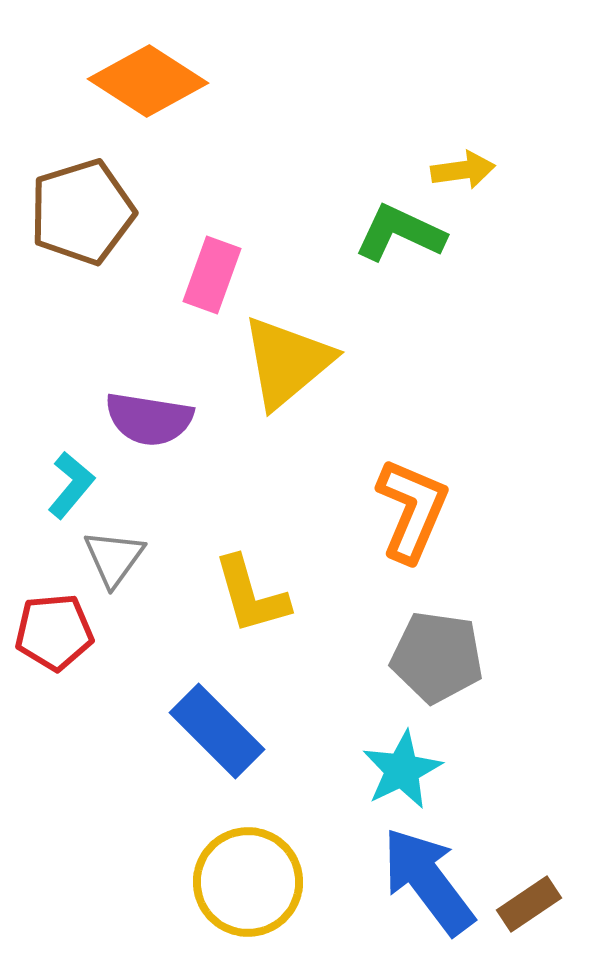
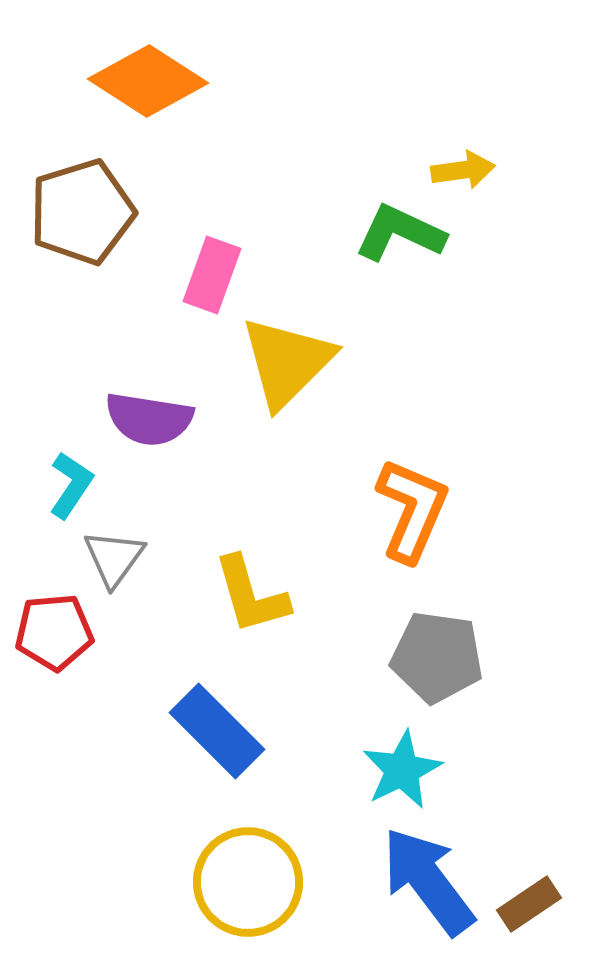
yellow triangle: rotated 5 degrees counterclockwise
cyan L-shape: rotated 6 degrees counterclockwise
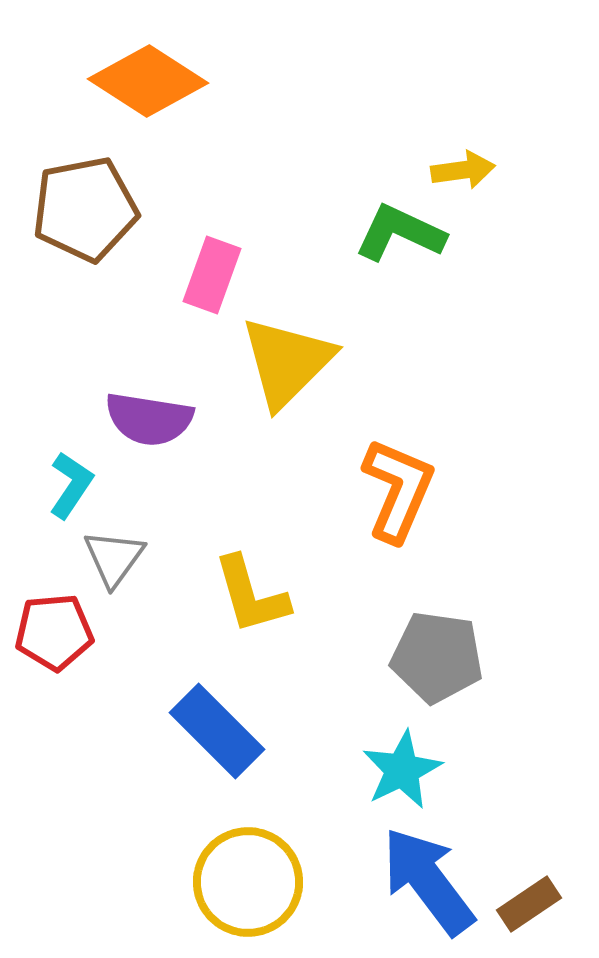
brown pentagon: moved 3 px right, 3 px up; rotated 6 degrees clockwise
orange L-shape: moved 14 px left, 20 px up
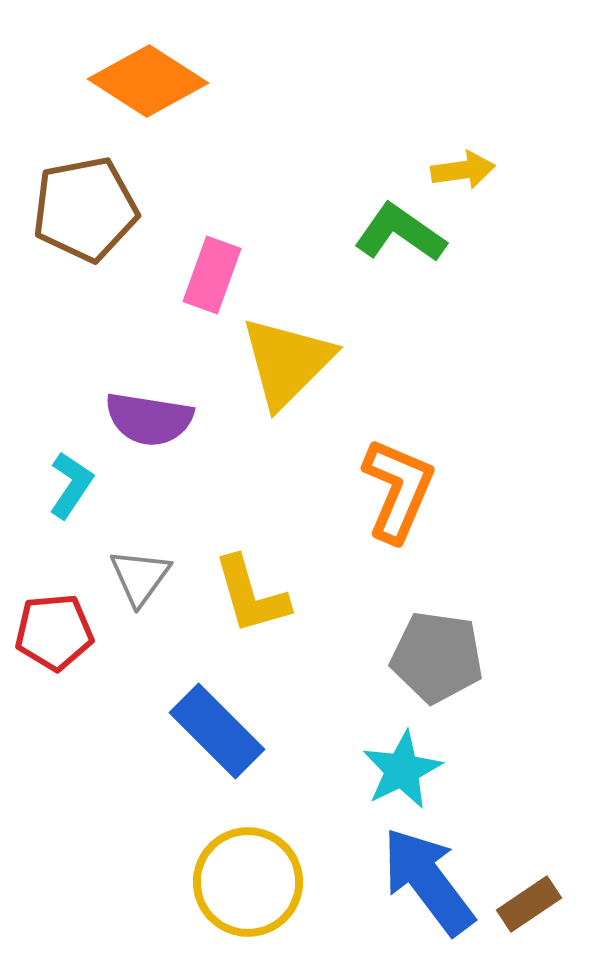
green L-shape: rotated 10 degrees clockwise
gray triangle: moved 26 px right, 19 px down
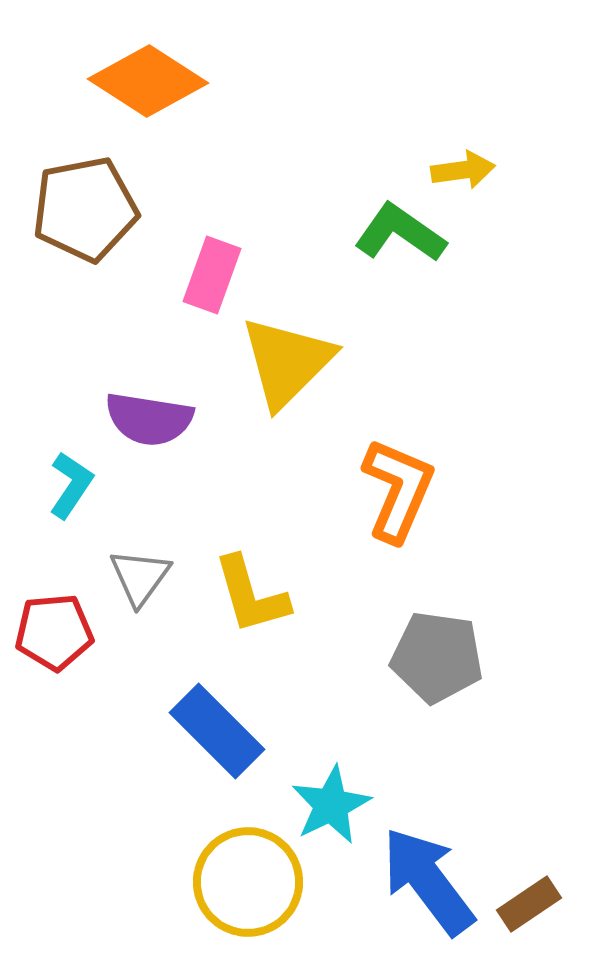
cyan star: moved 71 px left, 35 px down
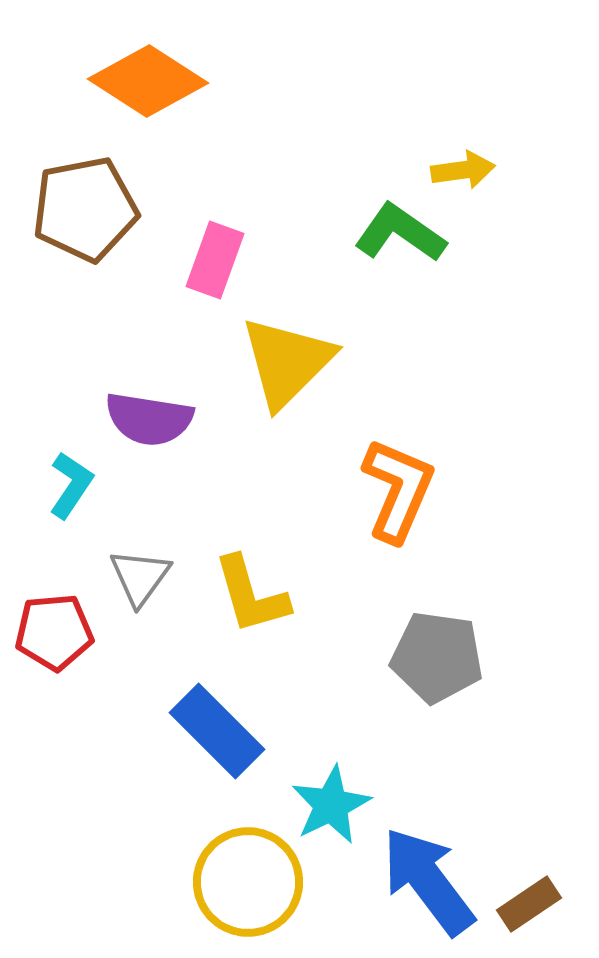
pink rectangle: moved 3 px right, 15 px up
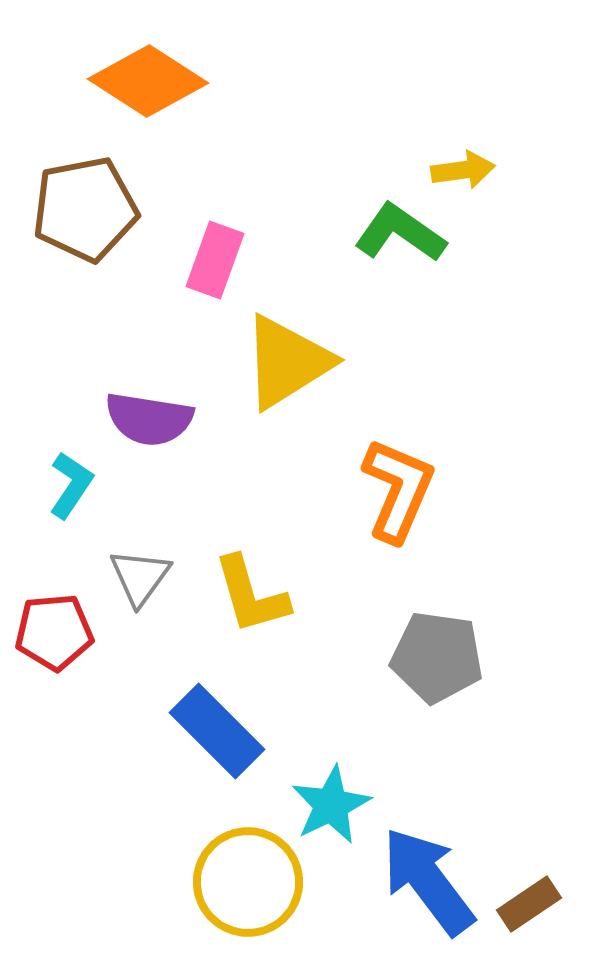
yellow triangle: rotated 13 degrees clockwise
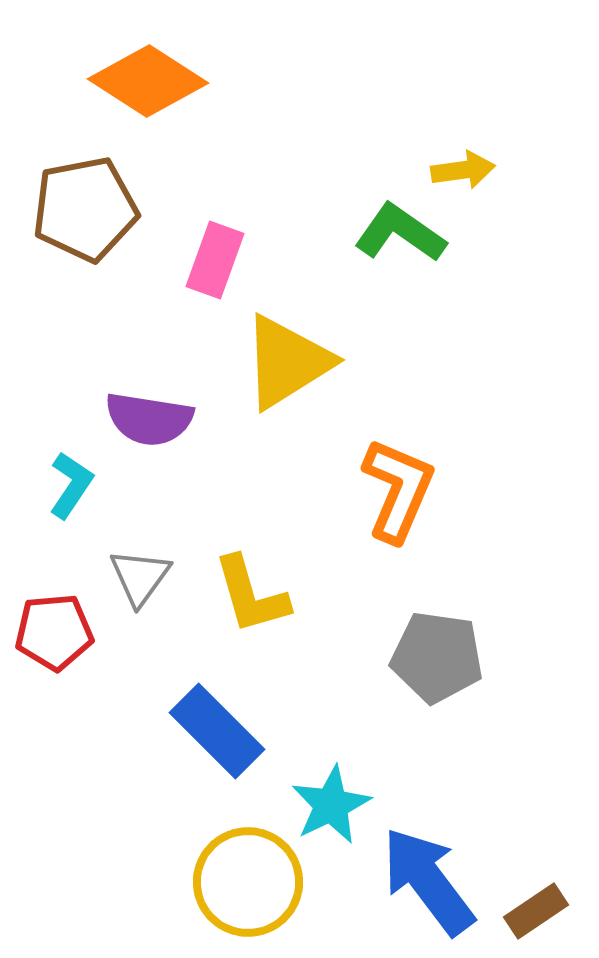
brown rectangle: moved 7 px right, 7 px down
